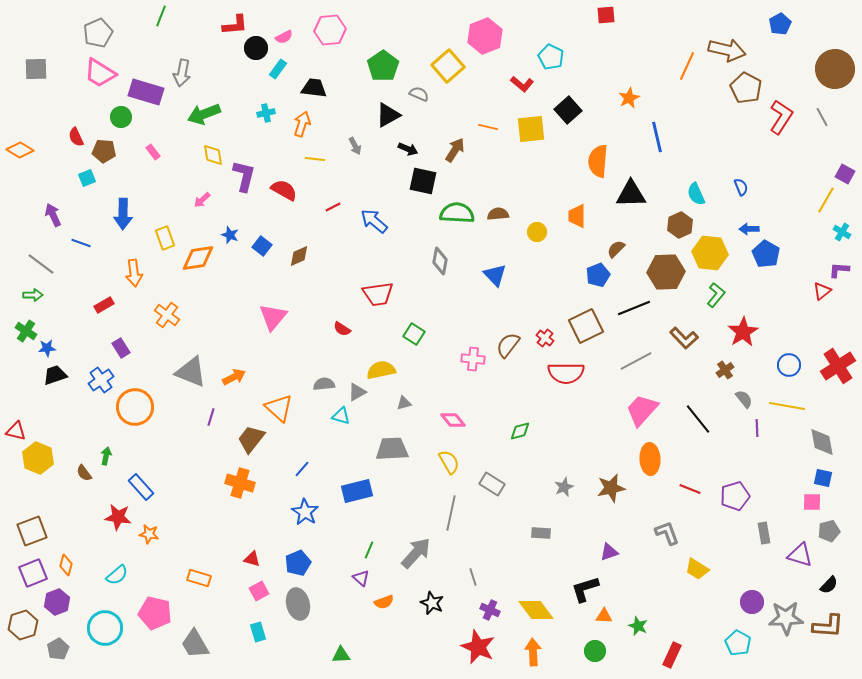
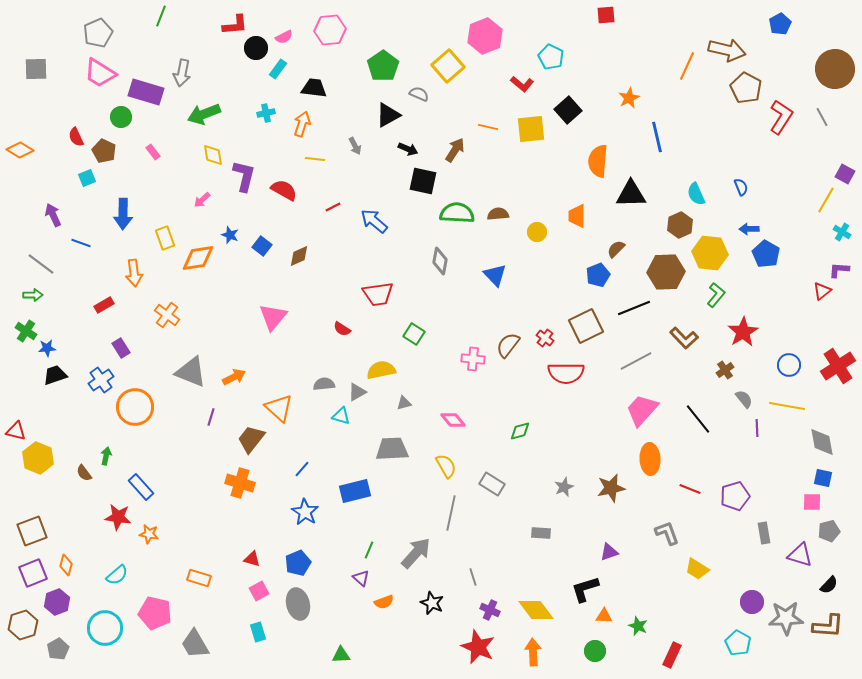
brown pentagon at (104, 151): rotated 20 degrees clockwise
yellow semicircle at (449, 462): moved 3 px left, 4 px down
blue rectangle at (357, 491): moved 2 px left
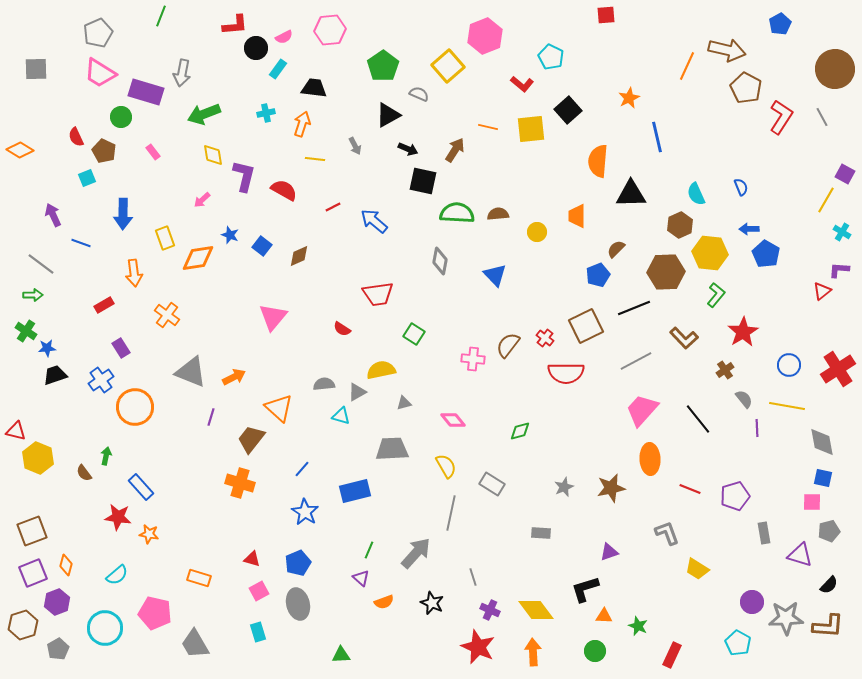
red cross at (838, 366): moved 3 px down
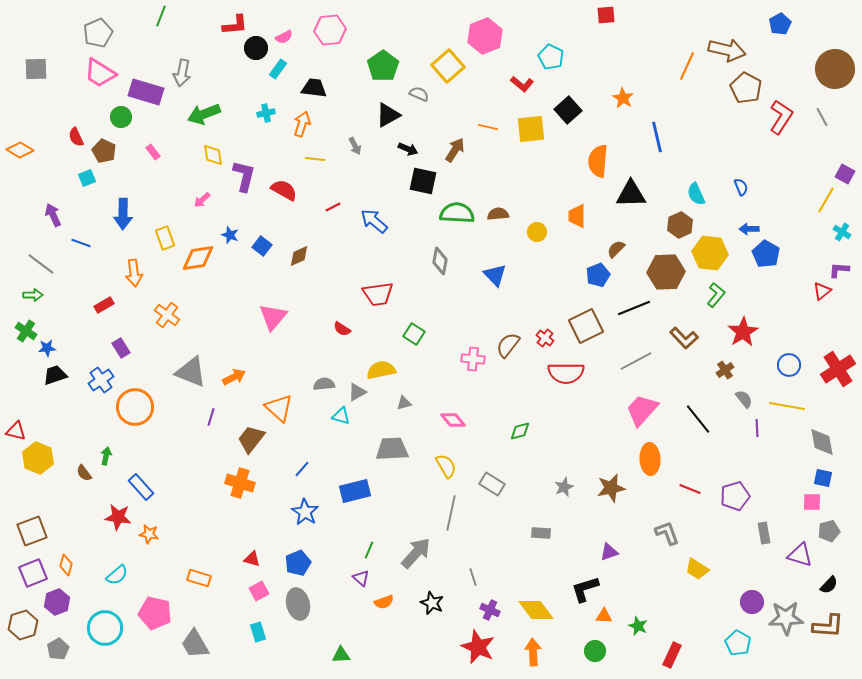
orange star at (629, 98): moved 6 px left; rotated 15 degrees counterclockwise
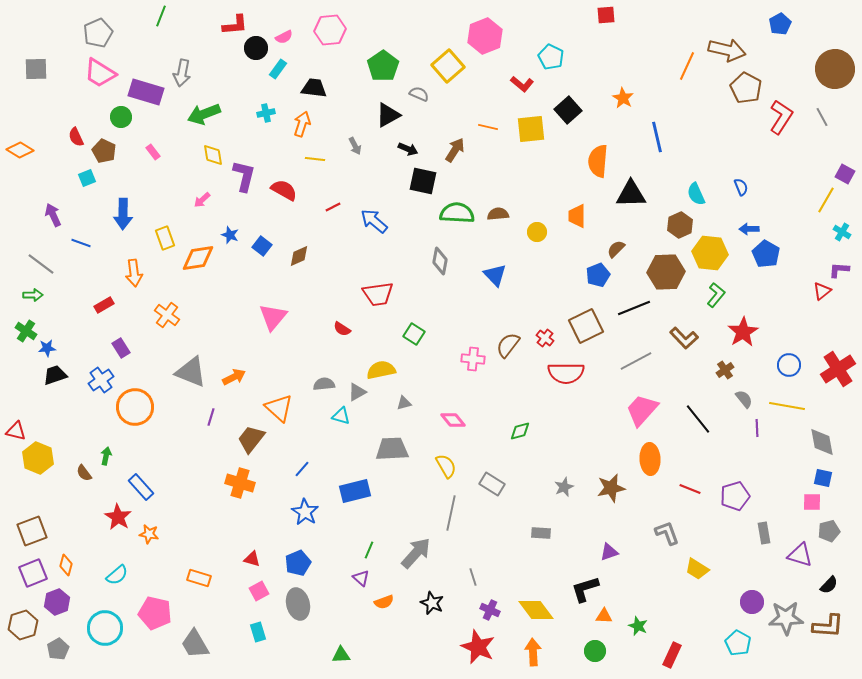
red star at (118, 517): rotated 24 degrees clockwise
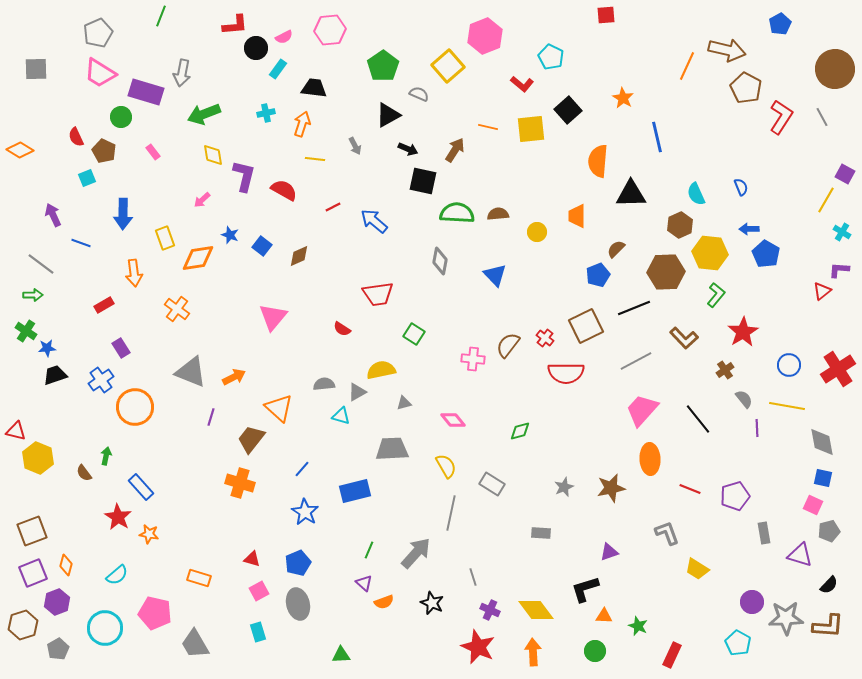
orange cross at (167, 315): moved 10 px right, 6 px up
pink square at (812, 502): moved 1 px right, 3 px down; rotated 24 degrees clockwise
purple triangle at (361, 578): moved 3 px right, 5 px down
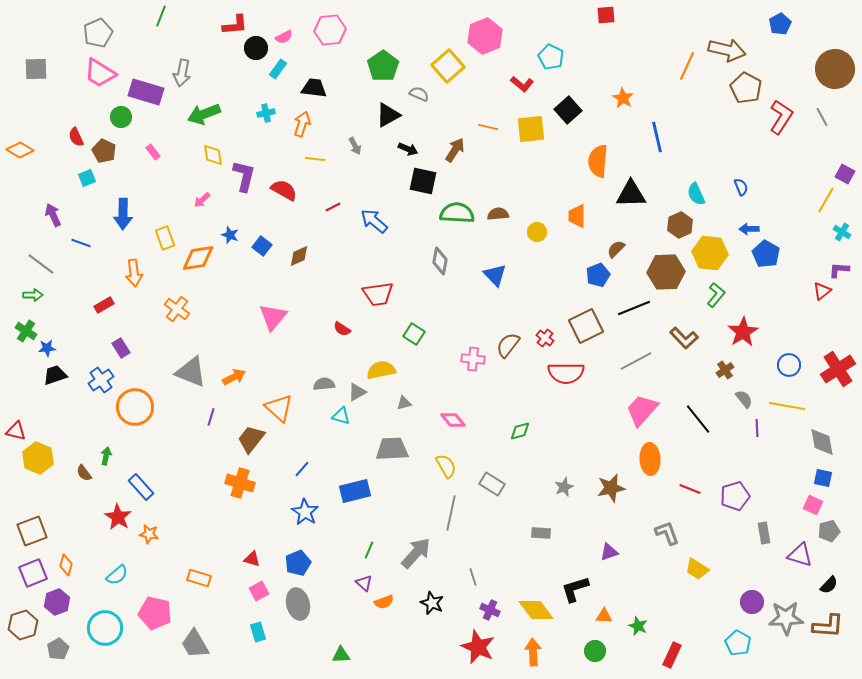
black L-shape at (585, 589): moved 10 px left
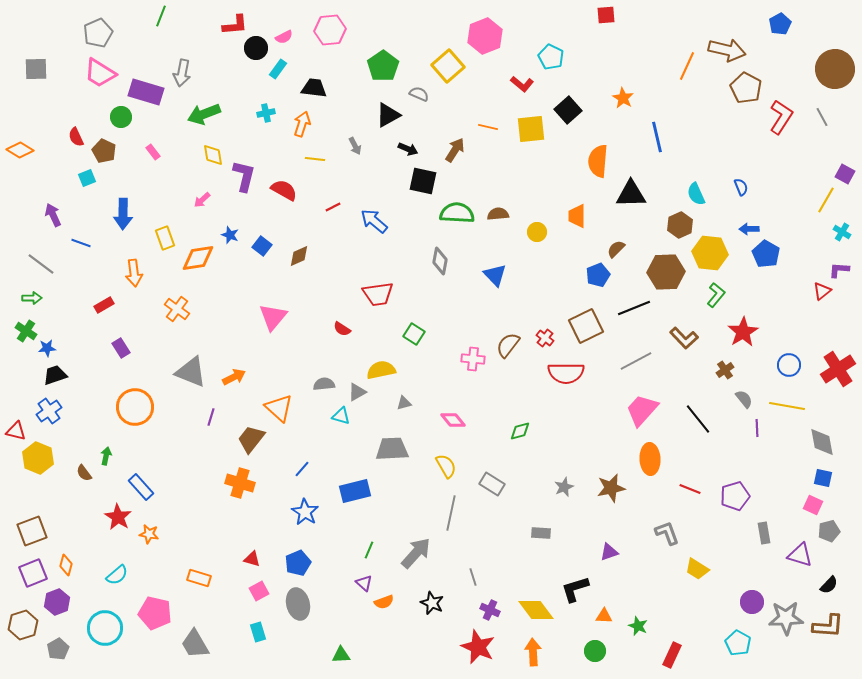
green arrow at (33, 295): moved 1 px left, 3 px down
blue cross at (101, 380): moved 52 px left, 31 px down
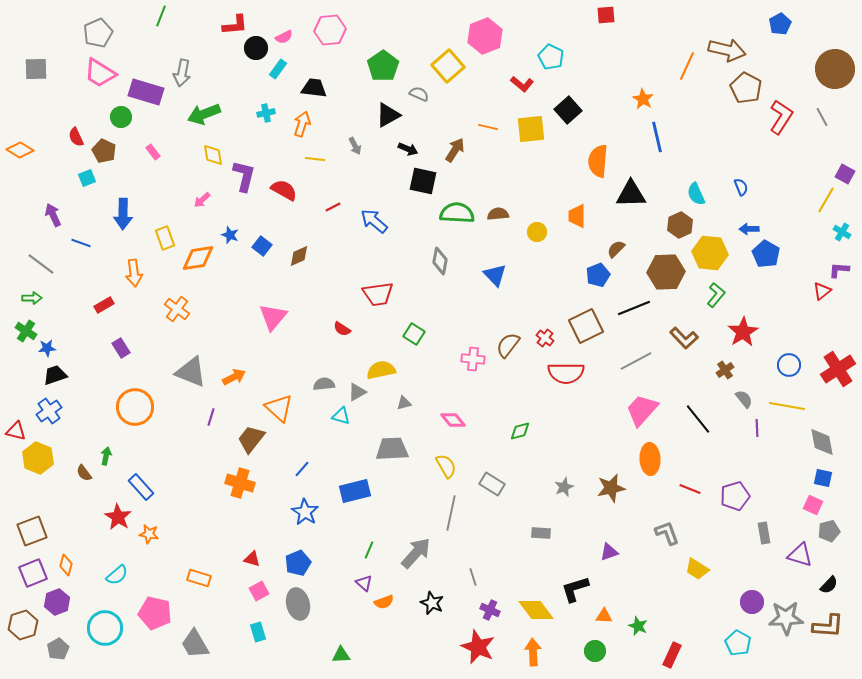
orange star at (623, 98): moved 20 px right, 1 px down
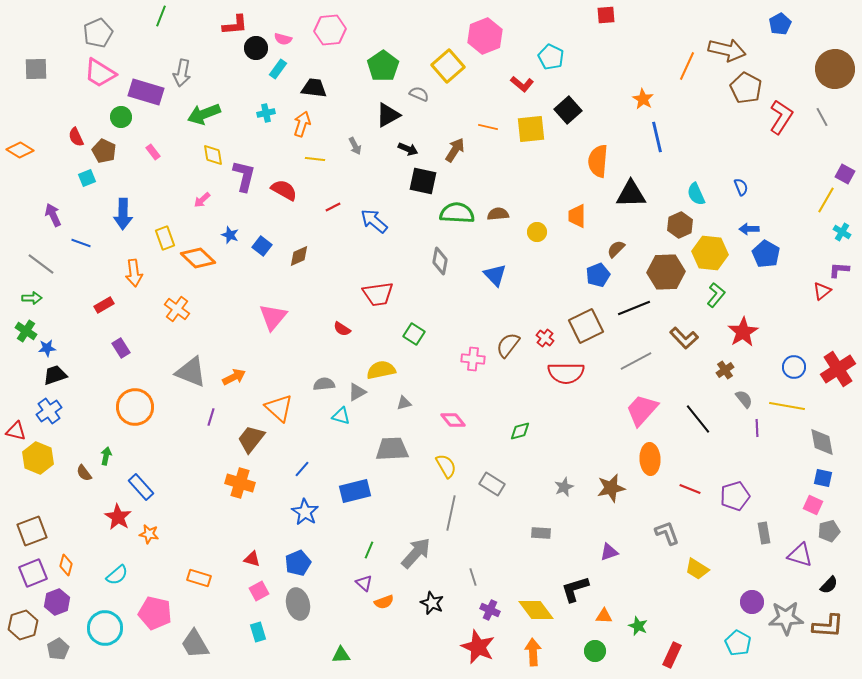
pink semicircle at (284, 37): moved 1 px left, 2 px down; rotated 42 degrees clockwise
orange diamond at (198, 258): rotated 52 degrees clockwise
blue circle at (789, 365): moved 5 px right, 2 px down
